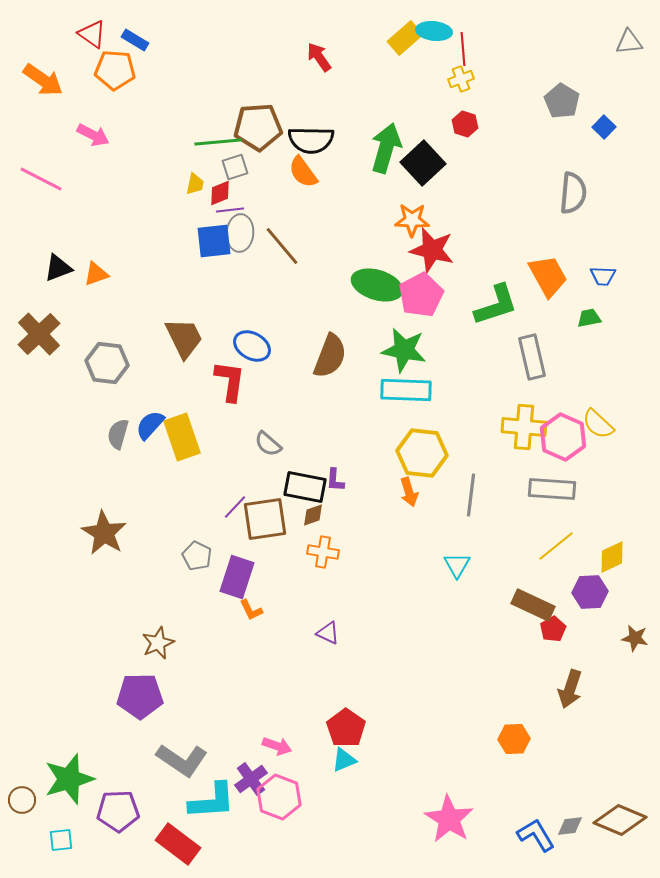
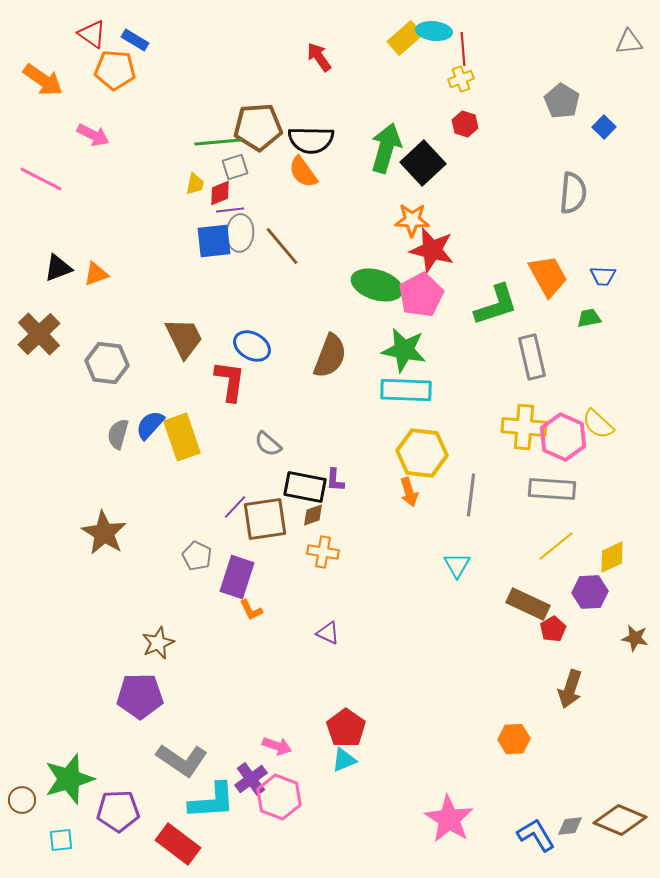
brown rectangle at (533, 605): moved 5 px left, 1 px up
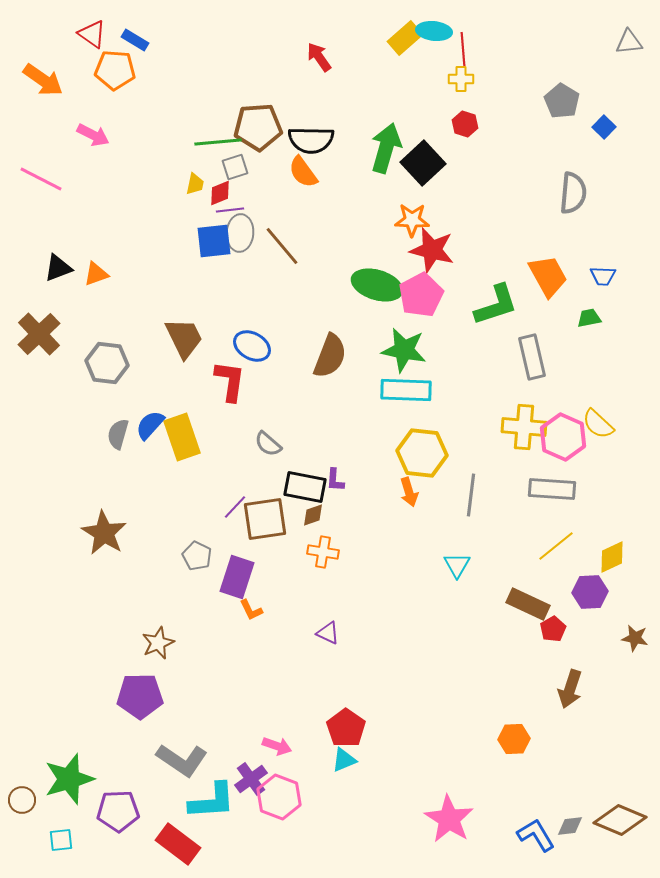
yellow cross at (461, 79): rotated 20 degrees clockwise
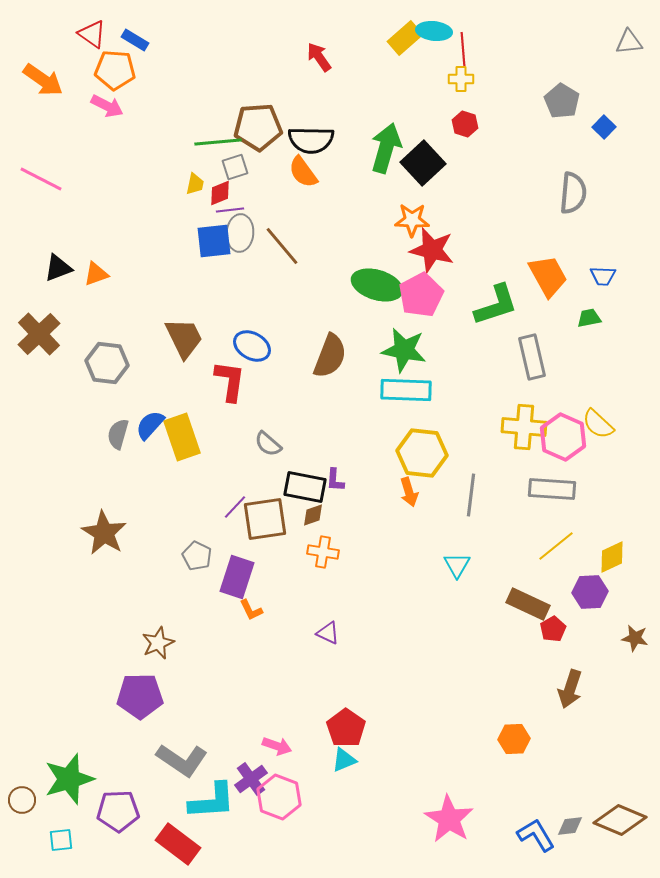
pink arrow at (93, 135): moved 14 px right, 29 px up
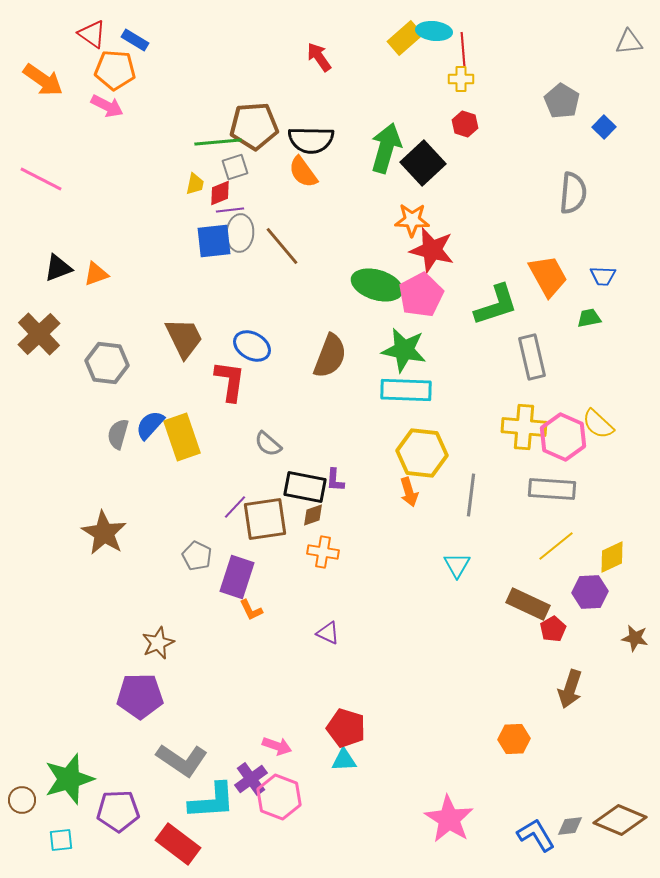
brown pentagon at (258, 127): moved 4 px left, 1 px up
red pentagon at (346, 728): rotated 18 degrees counterclockwise
cyan triangle at (344, 760): rotated 20 degrees clockwise
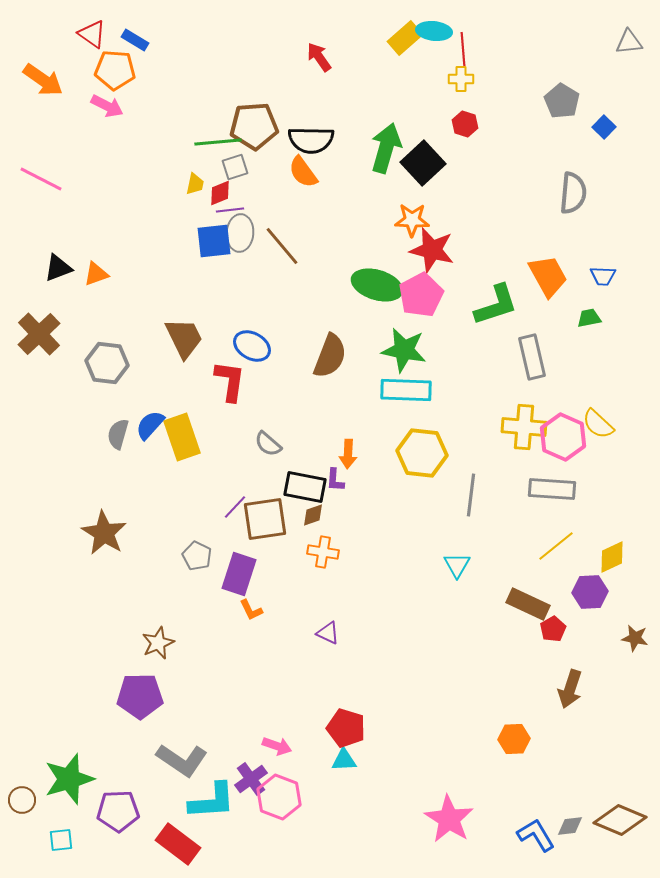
orange arrow at (409, 492): moved 61 px left, 38 px up; rotated 20 degrees clockwise
purple rectangle at (237, 577): moved 2 px right, 3 px up
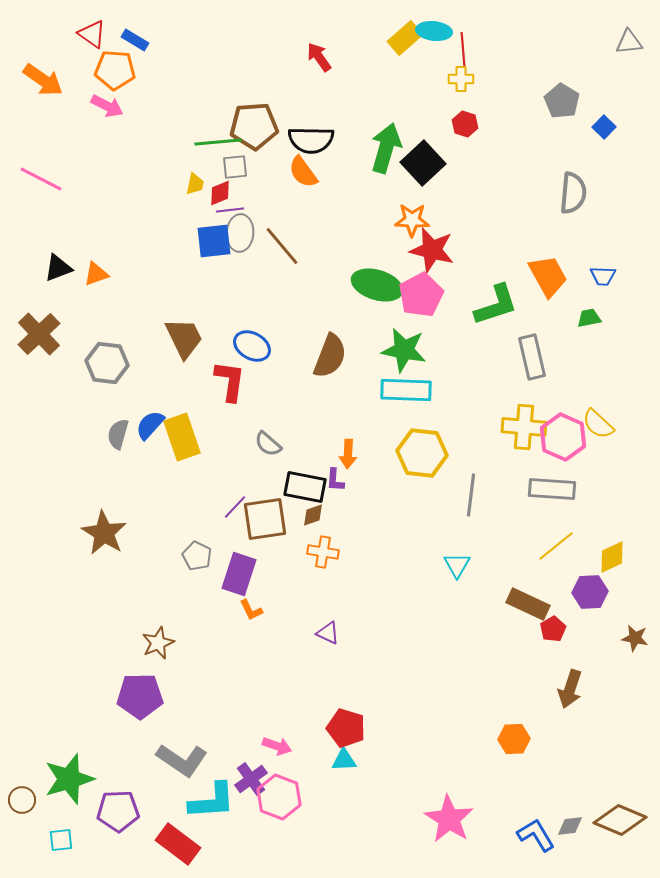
gray square at (235, 167): rotated 12 degrees clockwise
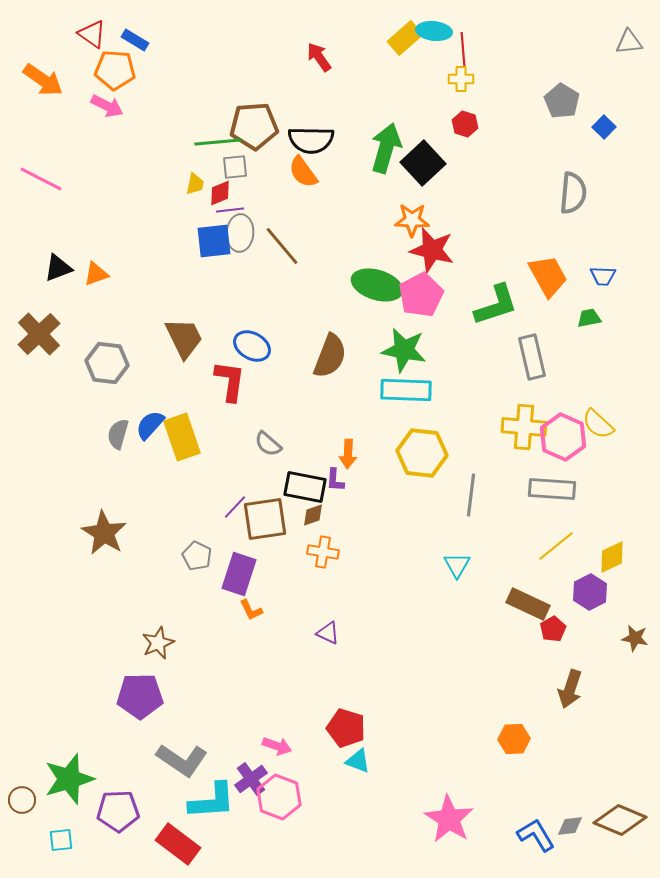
purple hexagon at (590, 592): rotated 24 degrees counterclockwise
cyan triangle at (344, 760): moved 14 px right, 1 px down; rotated 24 degrees clockwise
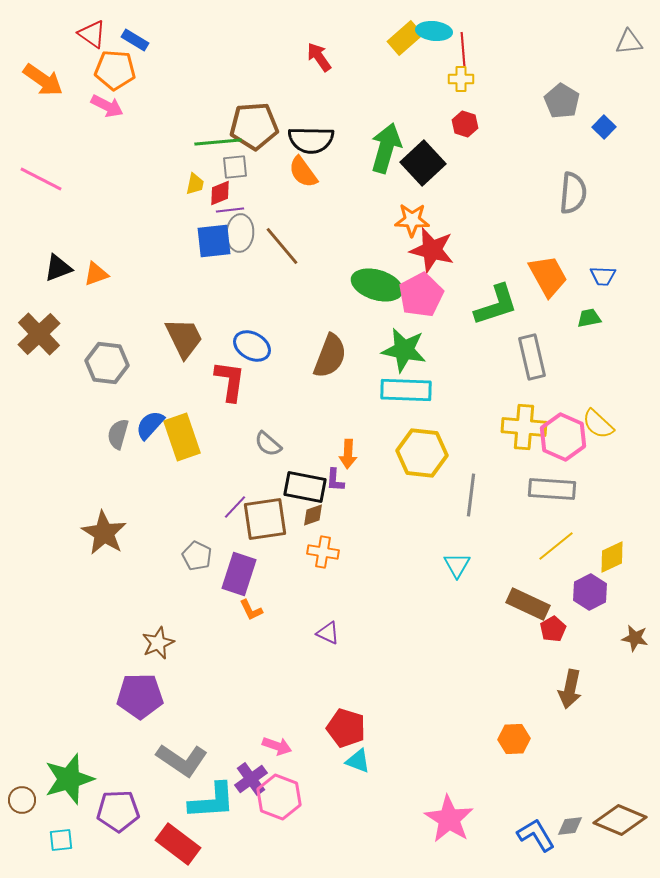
brown arrow at (570, 689): rotated 6 degrees counterclockwise
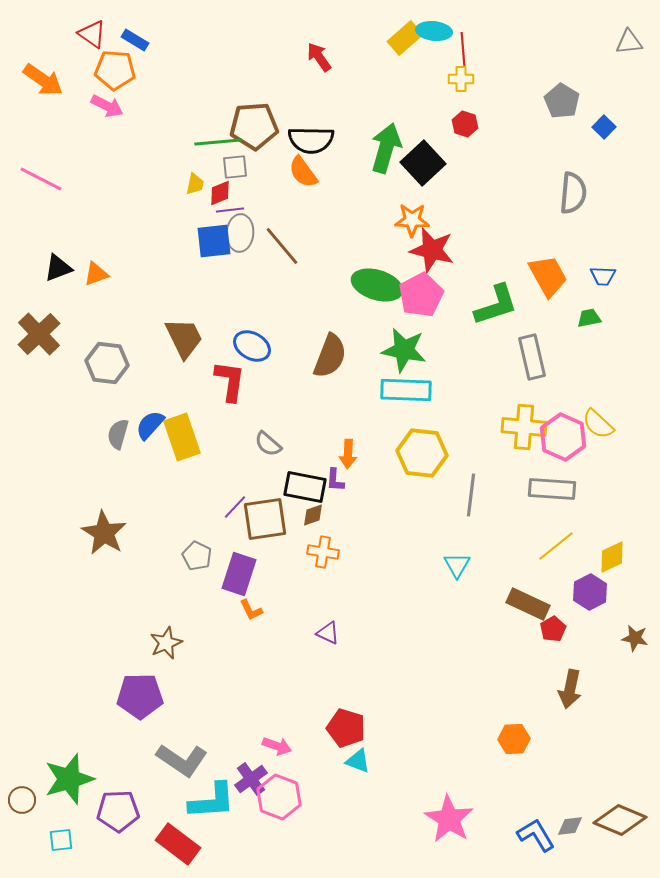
brown star at (158, 643): moved 8 px right
